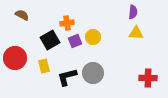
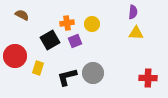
yellow circle: moved 1 px left, 13 px up
red circle: moved 2 px up
yellow rectangle: moved 6 px left, 2 px down; rotated 32 degrees clockwise
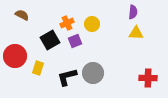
orange cross: rotated 16 degrees counterclockwise
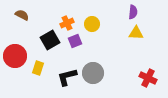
red cross: rotated 24 degrees clockwise
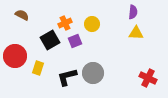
orange cross: moved 2 px left
